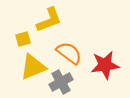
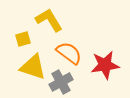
yellow L-shape: rotated 100 degrees counterclockwise
yellow triangle: rotated 40 degrees clockwise
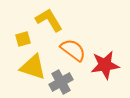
orange semicircle: moved 4 px right, 3 px up
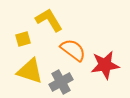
yellow triangle: moved 3 px left, 4 px down
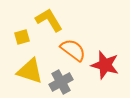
yellow square: moved 1 px left, 2 px up
red star: rotated 24 degrees clockwise
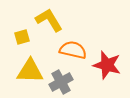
orange semicircle: rotated 24 degrees counterclockwise
red star: moved 2 px right
yellow triangle: rotated 16 degrees counterclockwise
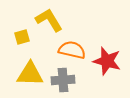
orange semicircle: moved 1 px left
red star: moved 4 px up
yellow triangle: moved 3 px down
gray cross: moved 2 px right, 2 px up; rotated 25 degrees clockwise
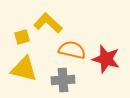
yellow L-shape: moved 1 px left, 3 px down; rotated 16 degrees counterclockwise
red star: moved 1 px left, 2 px up
yellow triangle: moved 6 px left, 5 px up; rotated 12 degrees clockwise
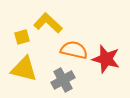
orange semicircle: moved 2 px right
gray cross: rotated 25 degrees counterclockwise
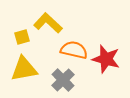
yellow triangle: rotated 24 degrees counterclockwise
gray cross: rotated 15 degrees counterclockwise
